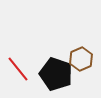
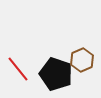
brown hexagon: moved 1 px right, 1 px down
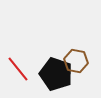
brown hexagon: moved 6 px left, 1 px down; rotated 25 degrees counterclockwise
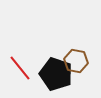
red line: moved 2 px right, 1 px up
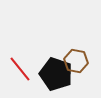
red line: moved 1 px down
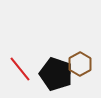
brown hexagon: moved 4 px right, 3 px down; rotated 20 degrees clockwise
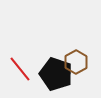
brown hexagon: moved 4 px left, 2 px up
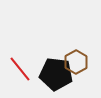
black pentagon: rotated 12 degrees counterclockwise
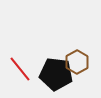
brown hexagon: moved 1 px right
